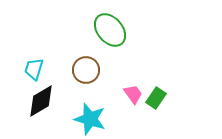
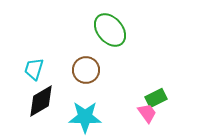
pink trapezoid: moved 14 px right, 19 px down
green rectangle: rotated 30 degrees clockwise
cyan star: moved 5 px left, 2 px up; rotated 16 degrees counterclockwise
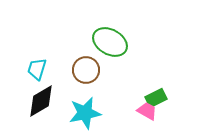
green ellipse: moved 12 px down; rotated 20 degrees counterclockwise
cyan trapezoid: moved 3 px right
pink trapezoid: moved 2 px up; rotated 25 degrees counterclockwise
cyan star: moved 4 px up; rotated 12 degrees counterclockwise
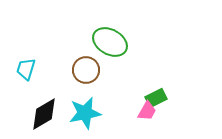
cyan trapezoid: moved 11 px left
black diamond: moved 3 px right, 13 px down
pink trapezoid: rotated 90 degrees clockwise
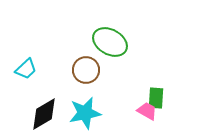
cyan trapezoid: rotated 150 degrees counterclockwise
green rectangle: rotated 60 degrees counterclockwise
pink trapezoid: rotated 90 degrees counterclockwise
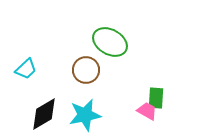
cyan star: moved 2 px down
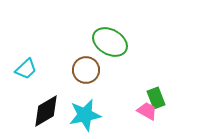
green rectangle: rotated 25 degrees counterclockwise
black diamond: moved 2 px right, 3 px up
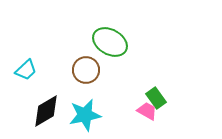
cyan trapezoid: moved 1 px down
green rectangle: rotated 15 degrees counterclockwise
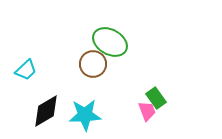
brown circle: moved 7 px right, 6 px up
pink trapezoid: rotated 40 degrees clockwise
cyan star: rotated 8 degrees clockwise
